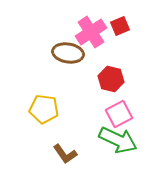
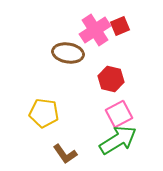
pink cross: moved 4 px right, 2 px up
yellow pentagon: moved 4 px down
green arrow: rotated 57 degrees counterclockwise
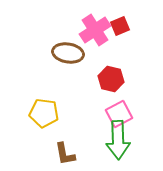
green arrow: rotated 120 degrees clockwise
brown L-shape: rotated 25 degrees clockwise
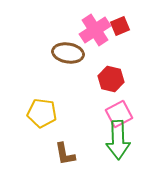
yellow pentagon: moved 2 px left
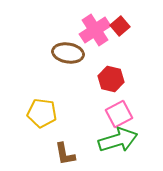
red square: rotated 18 degrees counterclockwise
green arrow: rotated 105 degrees counterclockwise
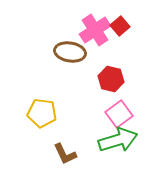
brown ellipse: moved 2 px right, 1 px up
pink square: rotated 8 degrees counterclockwise
brown L-shape: rotated 15 degrees counterclockwise
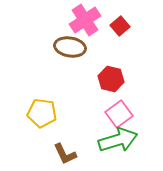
pink cross: moved 10 px left, 10 px up
brown ellipse: moved 5 px up
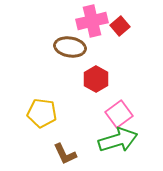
pink cross: moved 7 px right, 1 px down; rotated 20 degrees clockwise
red hexagon: moved 15 px left; rotated 15 degrees clockwise
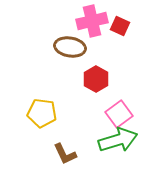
red square: rotated 24 degrees counterclockwise
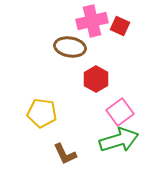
pink square: moved 1 px right, 2 px up
green arrow: moved 1 px right
